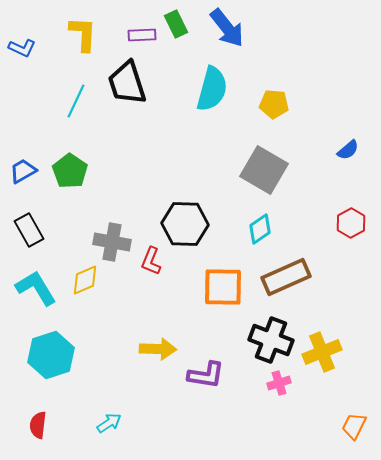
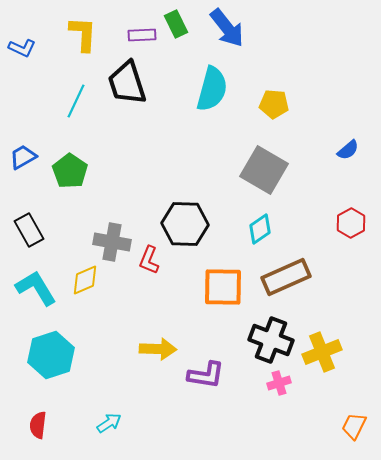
blue trapezoid: moved 14 px up
red L-shape: moved 2 px left, 1 px up
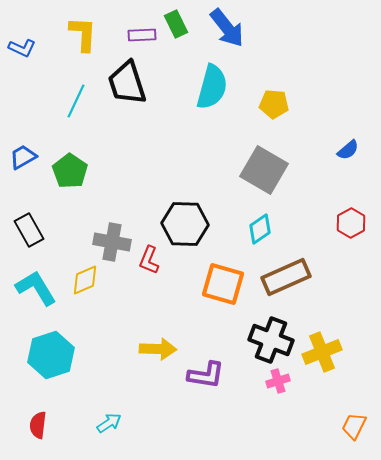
cyan semicircle: moved 2 px up
orange square: moved 3 px up; rotated 15 degrees clockwise
pink cross: moved 1 px left, 2 px up
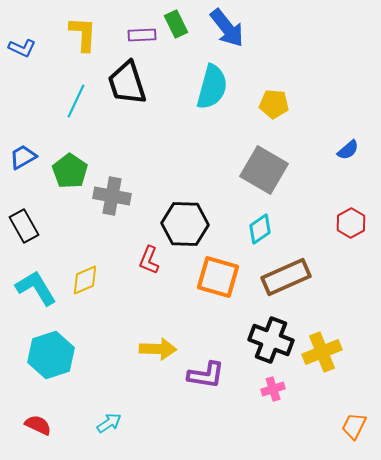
black rectangle: moved 5 px left, 4 px up
gray cross: moved 46 px up
orange square: moved 5 px left, 7 px up
pink cross: moved 5 px left, 8 px down
red semicircle: rotated 108 degrees clockwise
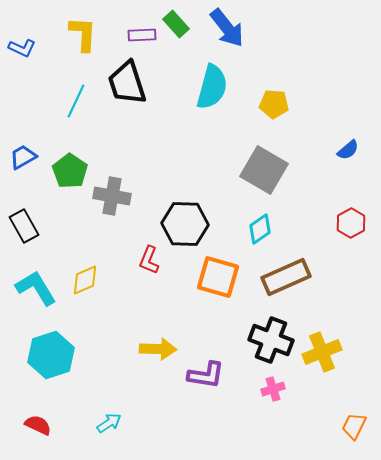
green rectangle: rotated 16 degrees counterclockwise
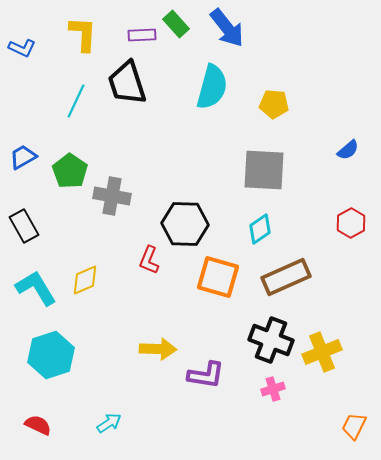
gray square: rotated 27 degrees counterclockwise
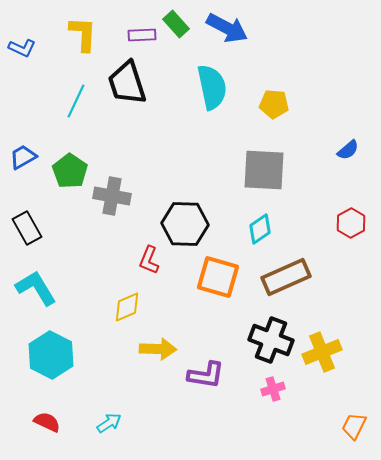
blue arrow: rotated 24 degrees counterclockwise
cyan semicircle: rotated 27 degrees counterclockwise
black rectangle: moved 3 px right, 2 px down
yellow diamond: moved 42 px right, 27 px down
cyan hexagon: rotated 15 degrees counterclockwise
red semicircle: moved 9 px right, 3 px up
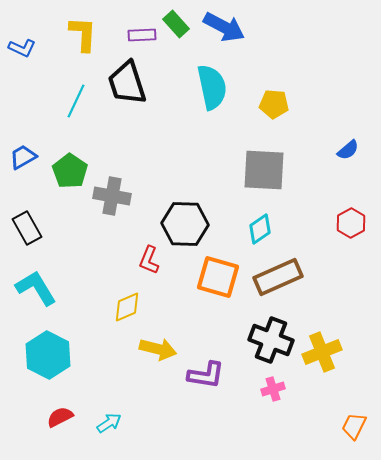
blue arrow: moved 3 px left, 1 px up
brown rectangle: moved 8 px left
yellow arrow: rotated 12 degrees clockwise
cyan hexagon: moved 3 px left
red semicircle: moved 13 px right, 5 px up; rotated 52 degrees counterclockwise
